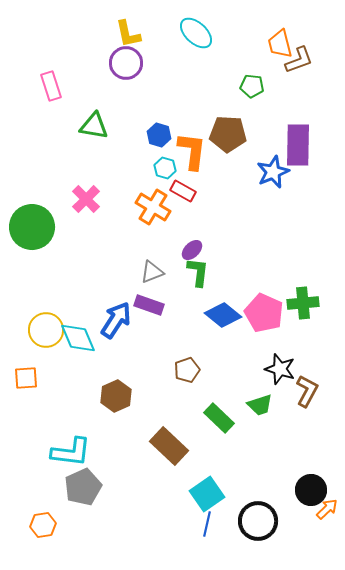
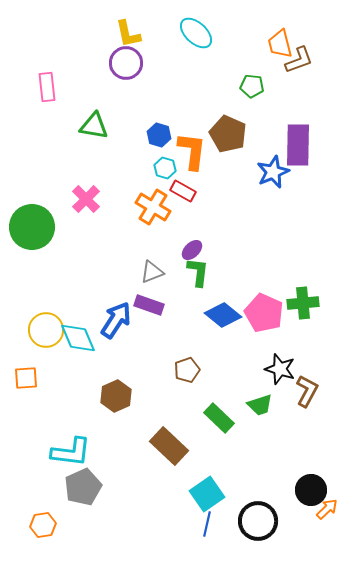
pink rectangle at (51, 86): moved 4 px left, 1 px down; rotated 12 degrees clockwise
brown pentagon at (228, 134): rotated 21 degrees clockwise
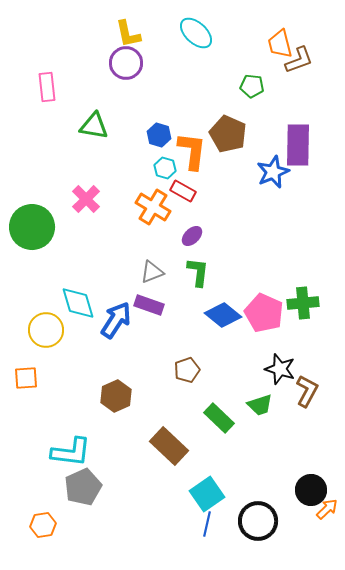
purple ellipse at (192, 250): moved 14 px up
cyan diamond at (78, 338): moved 35 px up; rotated 6 degrees clockwise
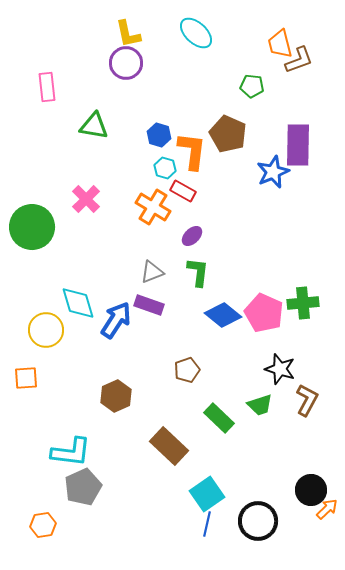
brown L-shape at (307, 391): moved 9 px down
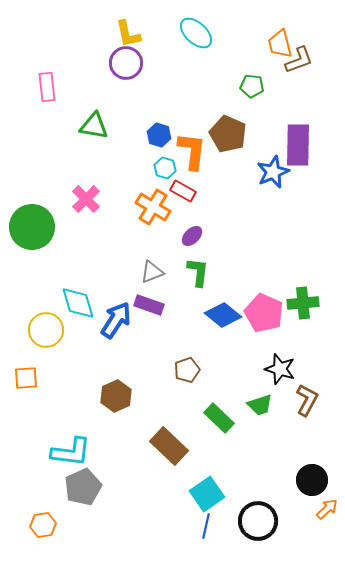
black circle at (311, 490): moved 1 px right, 10 px up
blue line at (207, 524): moved 1 px left, 2 px down
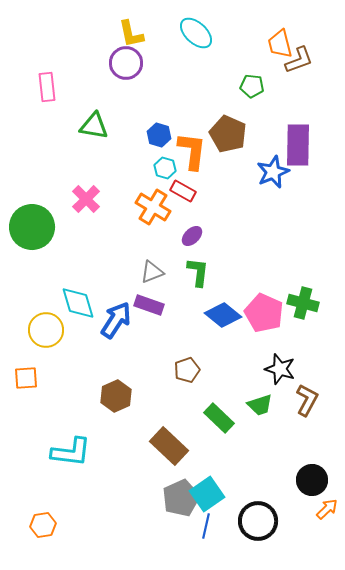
yellow L-shape at (128, 34): moved 3 px right
green cross at (303, 303): rotated 20 degrees clockwise
gray pentagon at (83, 487): moved 98 px right, 11 px down
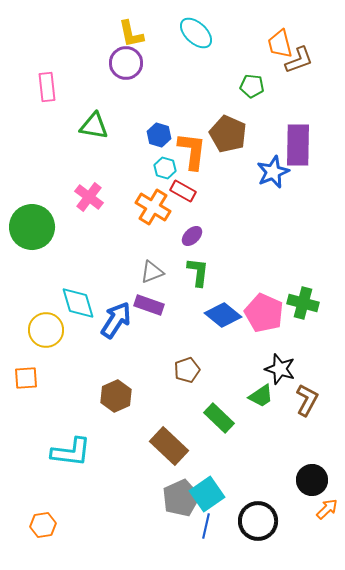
pink cross at (86, 199): moved 3 px right, 2 px up; rotated 8 degrees counterclockwise
green trapezoid at (260, 405): moved 1 px right, 9 px up; rotated 16 degrees counterclockwise
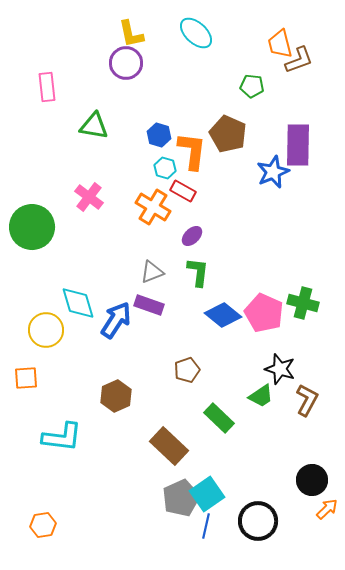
cyan L-shape at (71, 452): moved 9 px left, 15 px up
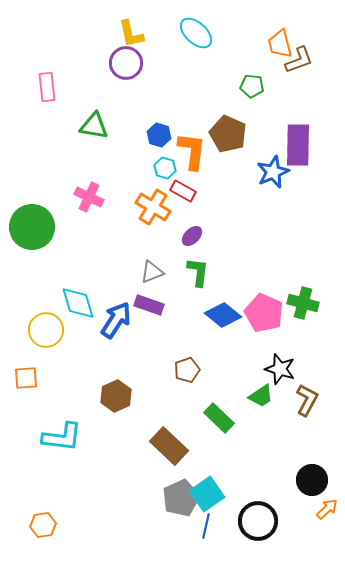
pink cross at (89, 197): rotated 12 degrees counterclockwise
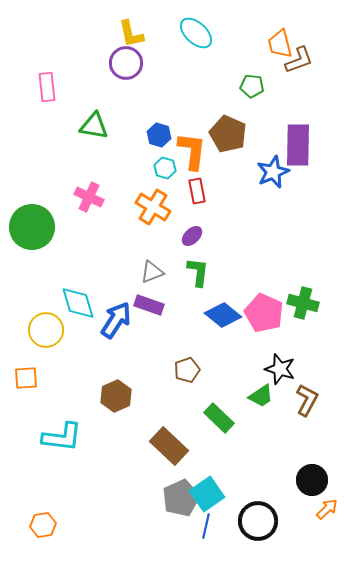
red rectangle at (183, 191): moved 14 px right; rotated 50 degrees clockwise
